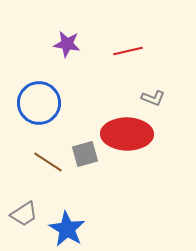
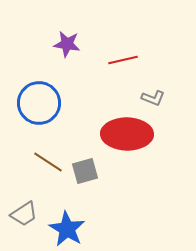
red line: moved 5 px left, 9 px down
gray square: moved 17 px down
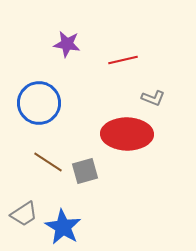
blue star: moved 4 px left, 2 px up
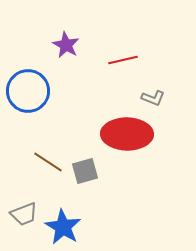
purple star: moved 1 px left, 1 px down; rotated 20 degrees clockwise
blue circle: moved 11 px left, 12 px up
gray trapezoid: rotated 12 degrees clockwise
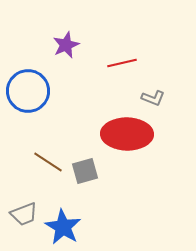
purple star: rotated 20 degrees clockwise
red line: moved 1 px left, 3 px down
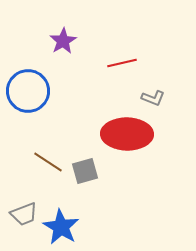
purple star: moved 3 px left, 4 px up; rotated 8 degrees counterclockwise
blue star: moved 2 px left
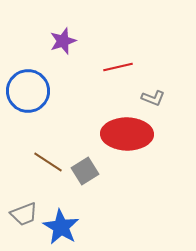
purple star: rotated 12 degrees clockwise
red line: moved 4 px left, 4 px down
gray square: rotated 16 degrees counterclockwise
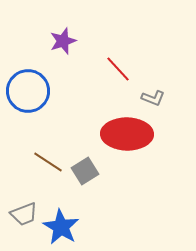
red line: moved 2 px down; rotated 60 degrees clockwise
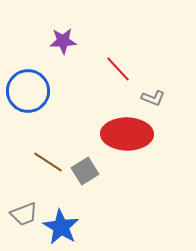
purple star: rotated 16 degrees clockwise
